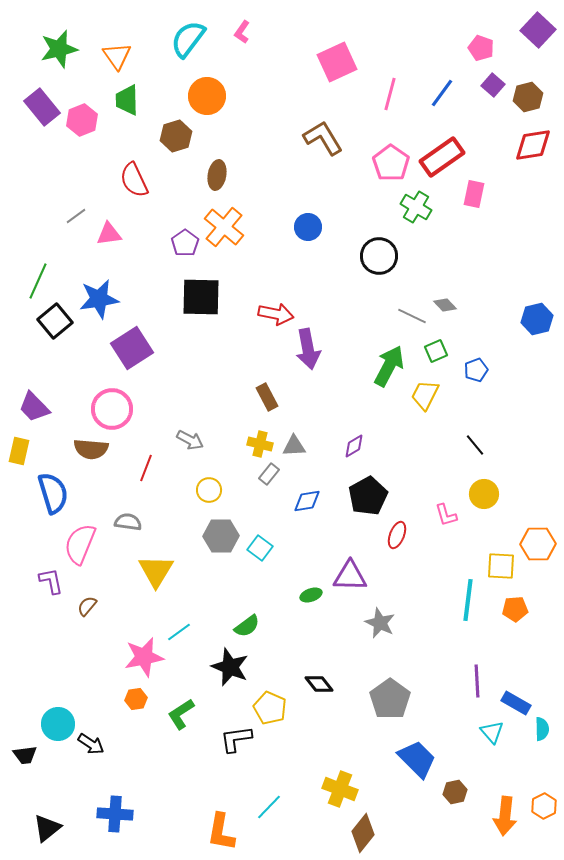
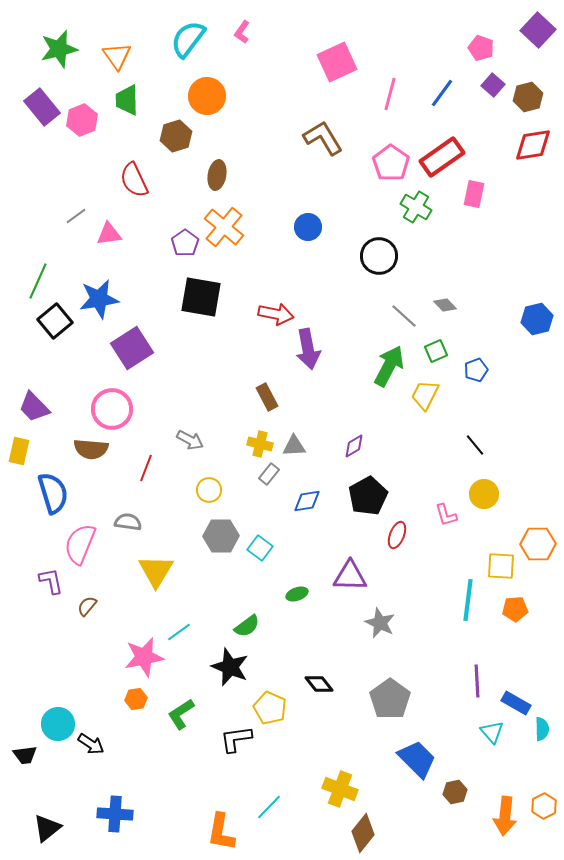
black square at (201, 297): rotated 9 degrees clockwise
gray line at (412, 316): moved 8 px left; rotated 16 degrees clockwise
green ellipse at (311, 595): moved 14 px left, 1 px up
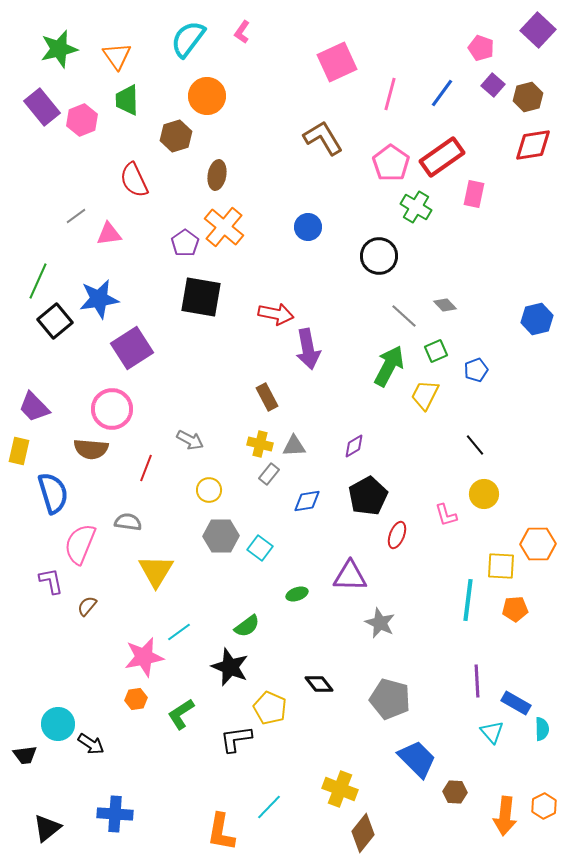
gray pentagon at (390, 699): rotated 21 degrees counterclockwise
brown hexagon at (455, 792): rotated 15 degrees clockwise
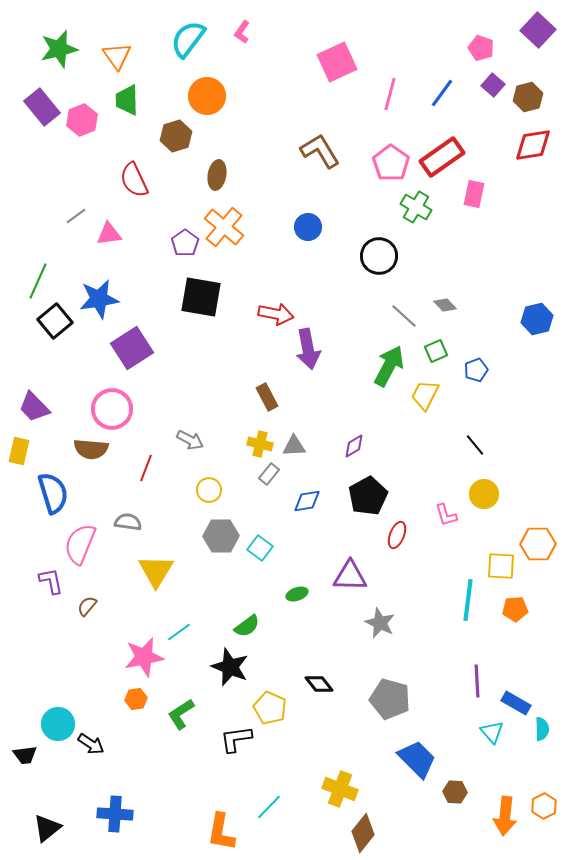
brown L-shape at (323, 138): moved 3 px left, 13 px down
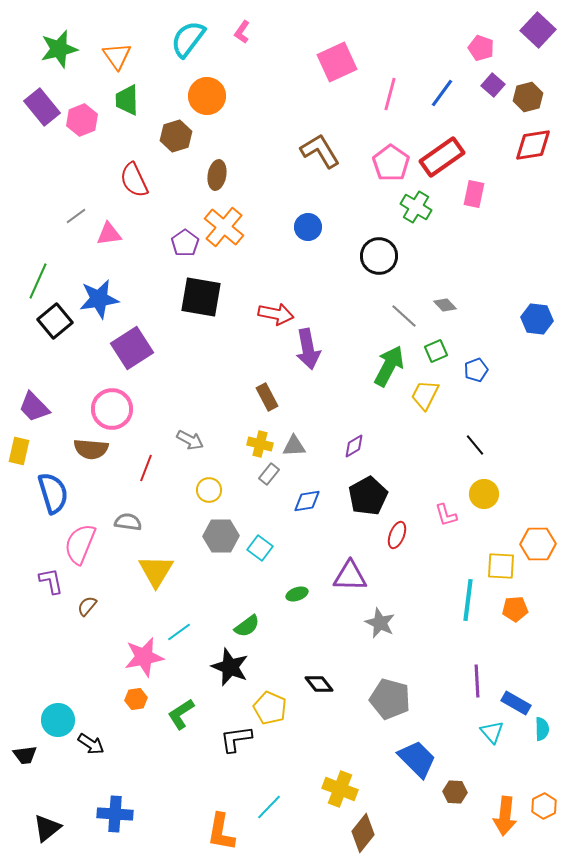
blue hexagon at (537, 319): rotated 20 degrees clockwise
cyan circle at (58, 724): moved 4 px up
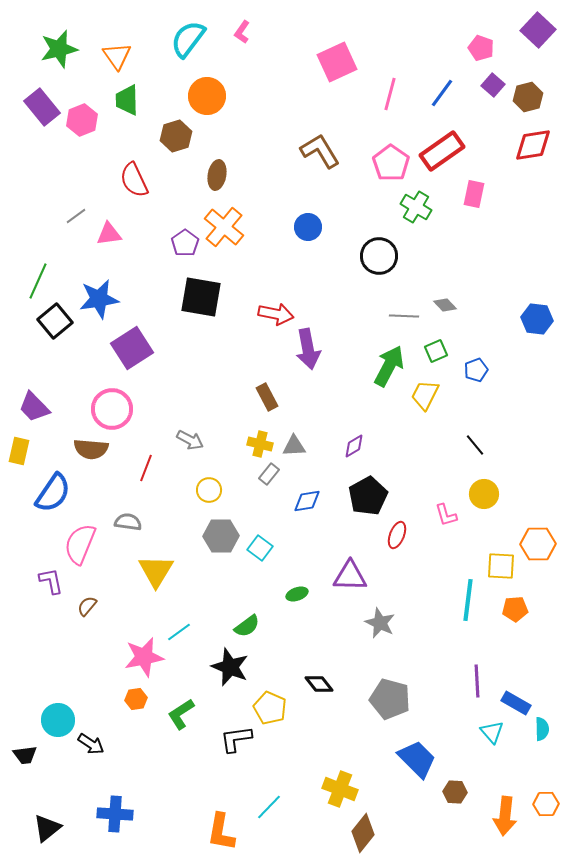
red rectangle at (442, 157): moved 6 px up
gray line at (404, 316): rotated 40 degrees counterclockwise
blue semicircle at (53, 493): rotated 51 degrees clockwise
orange hexagon at (544, 806): moved 2 px right, 2 px up; rotated 25 degrees clockwise
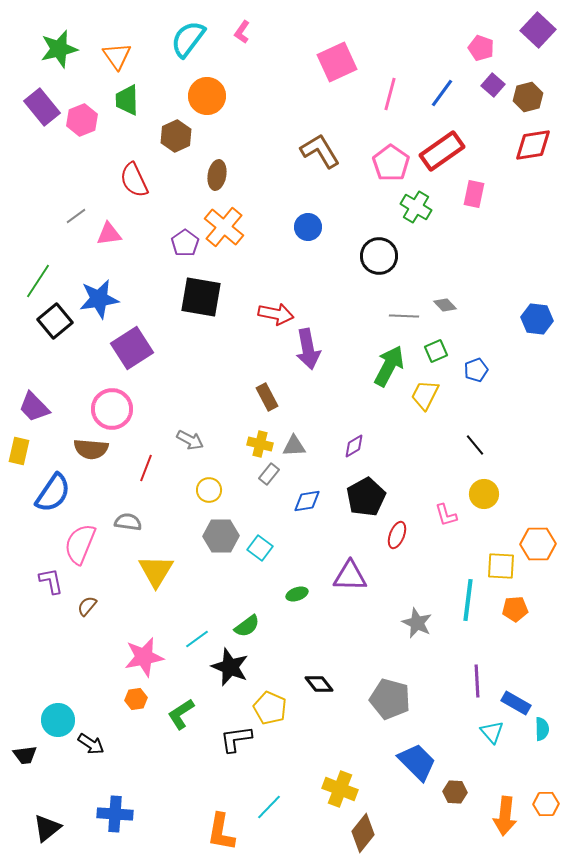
brown hexagon at (176, 136): rotated 8 degrees counterclockwise
green line at (38, 281): rotated 9 degrees clockwise
black pentagon at (368, 496): moved 2 px left, 1 px down
gray star at (380, 623): moved 37 px right
cyan line at (179, 632): moved 18 px right, 7 px down
blue trapezoid at (417, 759): moved 3 px down
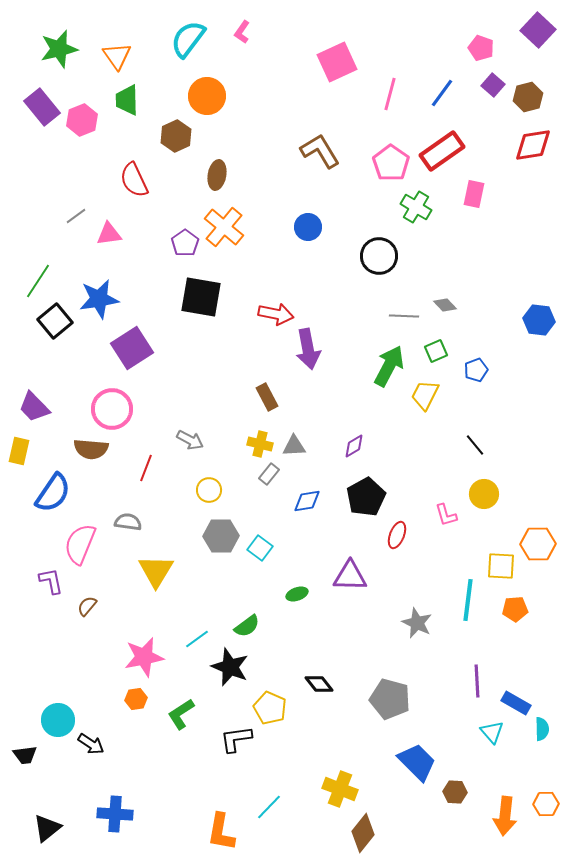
blue hexagon at (537, 319): moved 2 px right, 1 px down
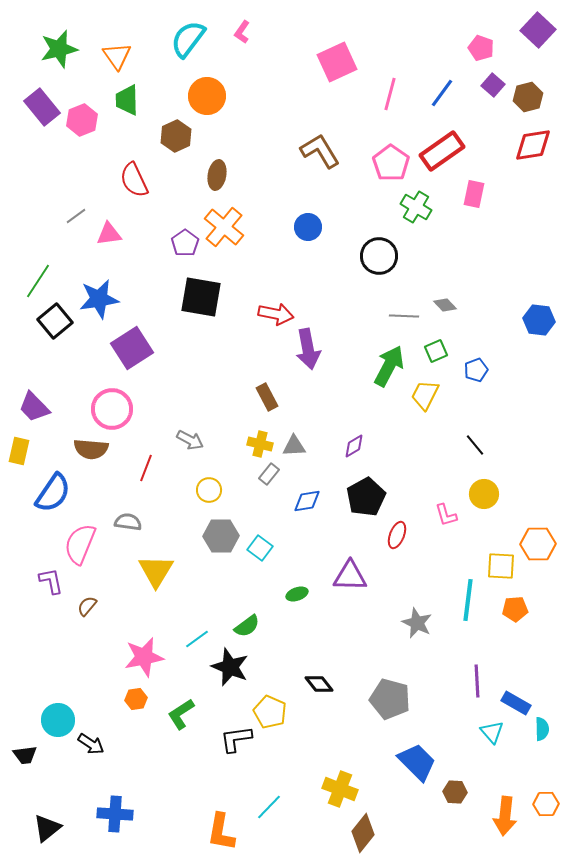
yellow pentagon at (270, 708): moved 4 px down
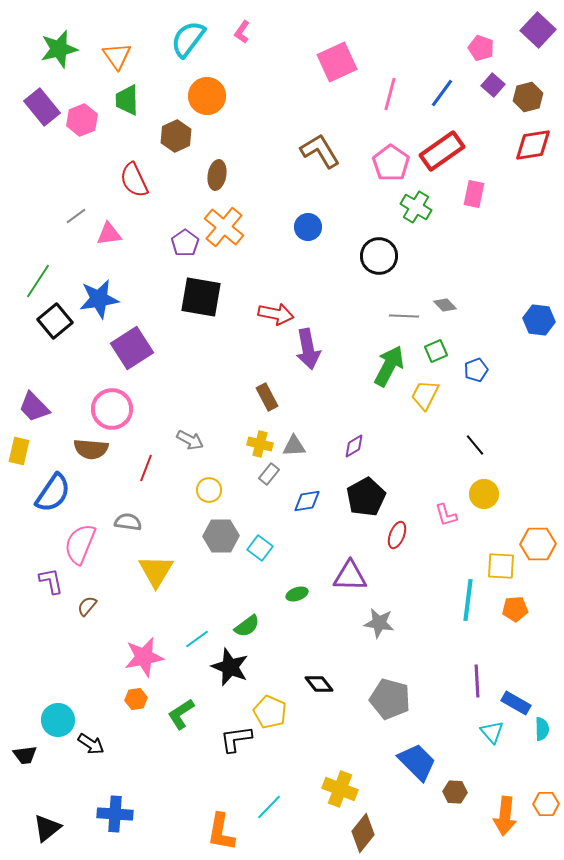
gray star at (417, 623): moved 38 px left; rotated 16 degrees counterclockwise
